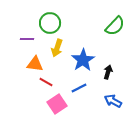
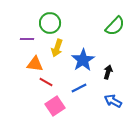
pink square: moved 2 px left, 2 px down
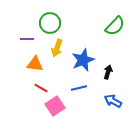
blue star: rotated 10 degrees clockwise
red line: moved 5 px left, 6 px down
blue line: rotated 14 degrees clockwise
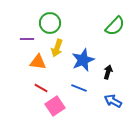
orange triangle: moved 3 px right, 2 px up
blue line: rotated 35 degrees clockwise
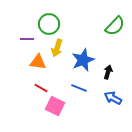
green circle: moved 1 px left, 1 px down
blue arrow: moved 3 px up
pink square: rotated 30 degrees counterclockwise
